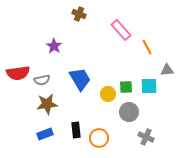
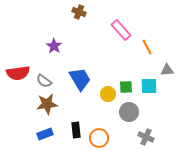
brown cross: moved 2 px up
gray semicircle: moved 2 px right, 1 px down; rotated 49 degrees clockwise
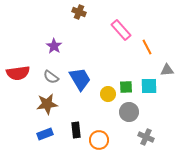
gray semicircle: moved 7 px right, 4 px up
orange circle: moved 2 px down
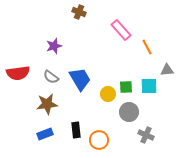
purple star: rotated 21 degrees clockwise
gray cross: moved 2 px up
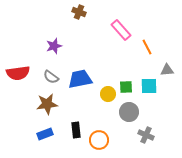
blue trapezoid: rotated 70 degrees counterclockwise
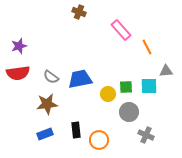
purple star: moved 35 px left
gray triangle: moved 1 px left, 1 px down
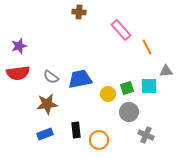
brown cross: rotated 16 degrees counterclockwise
green square: moved 1 px right, 1 px down; rotated 16 degrees counterclockwise
